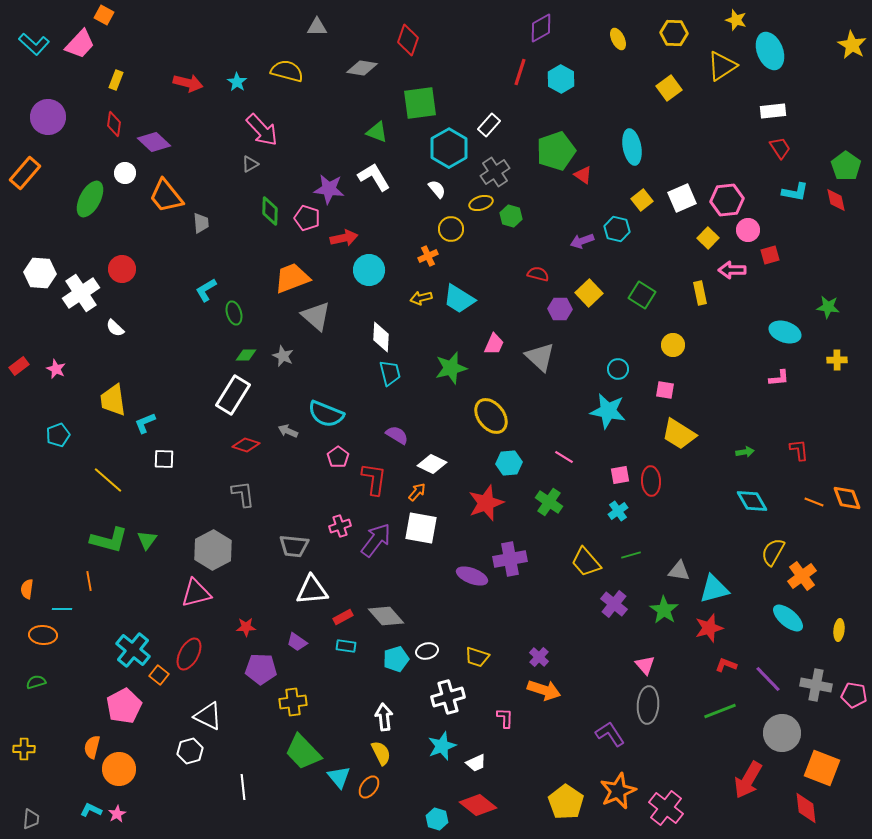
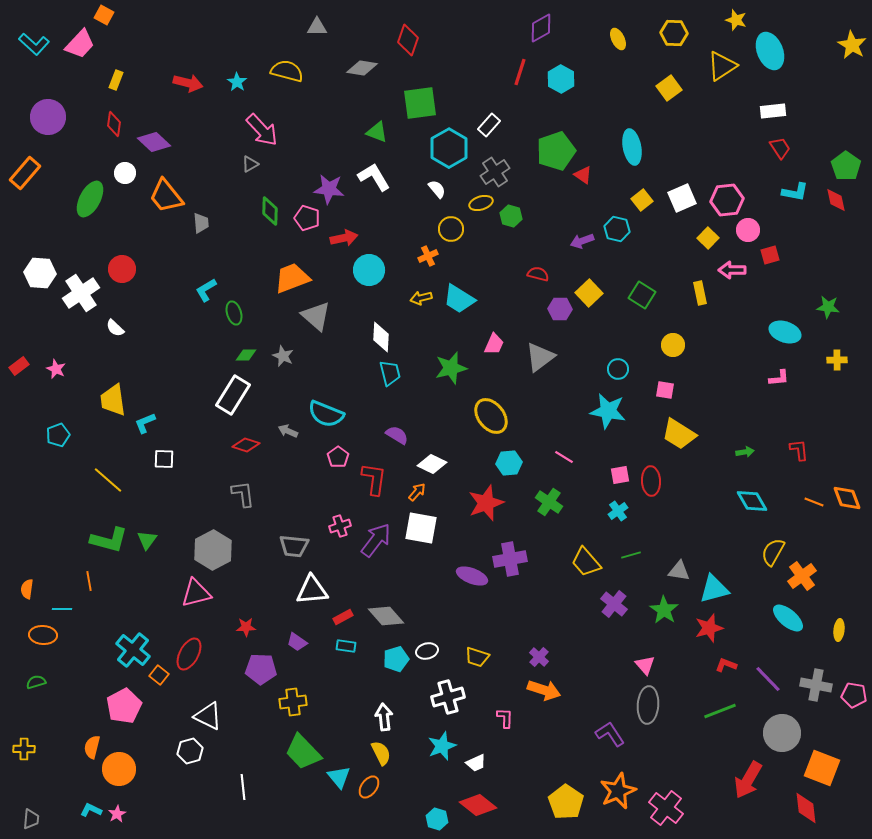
gray triangle at (540, 357): rotated 40 degrees clockwise
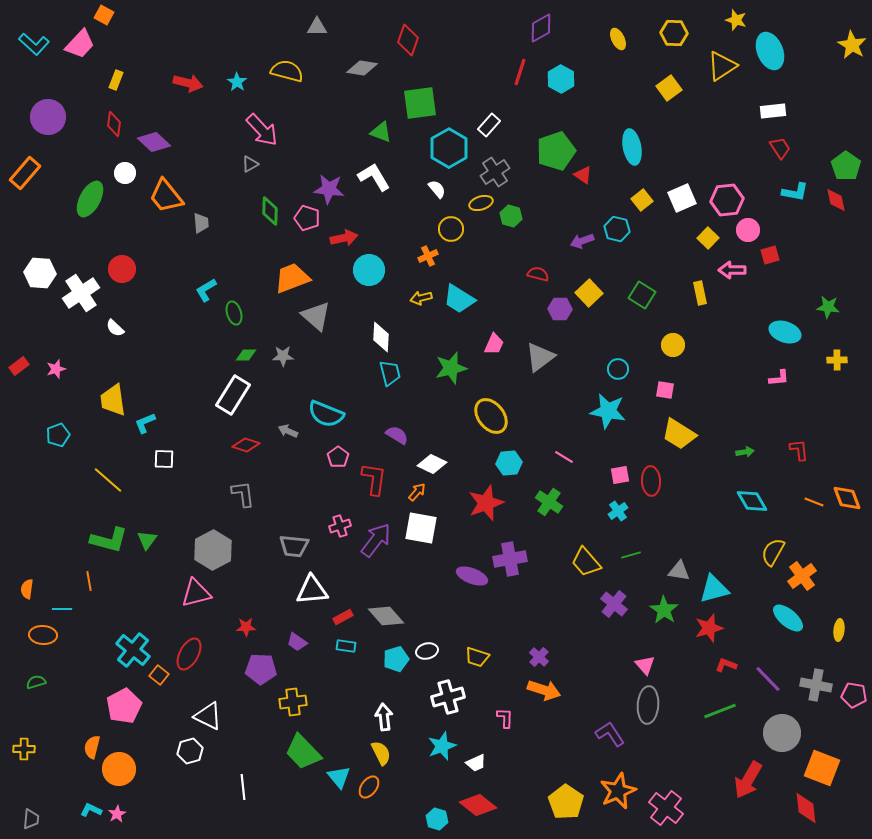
green triangle at (377, 132): moved 4 px right
gray star at (283, 356): rotated 25 degrees counterclockwise
pink star at (56, 369): rotated 30 degrees clockwise
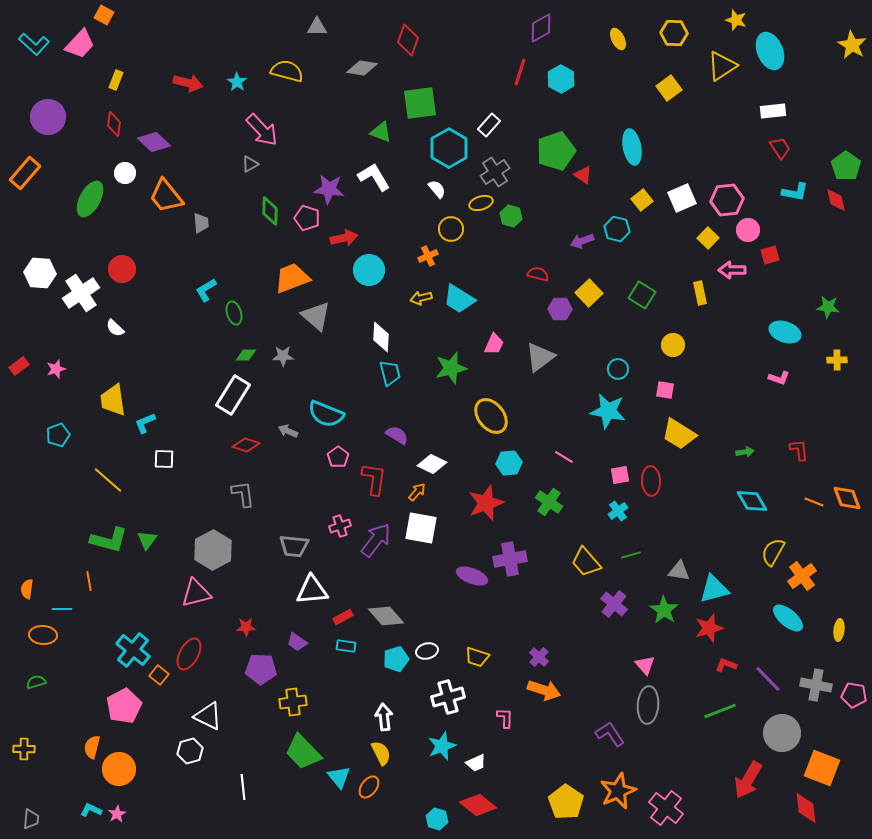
pink L-shape at (779, 378): rotated 25 degrees clockwise
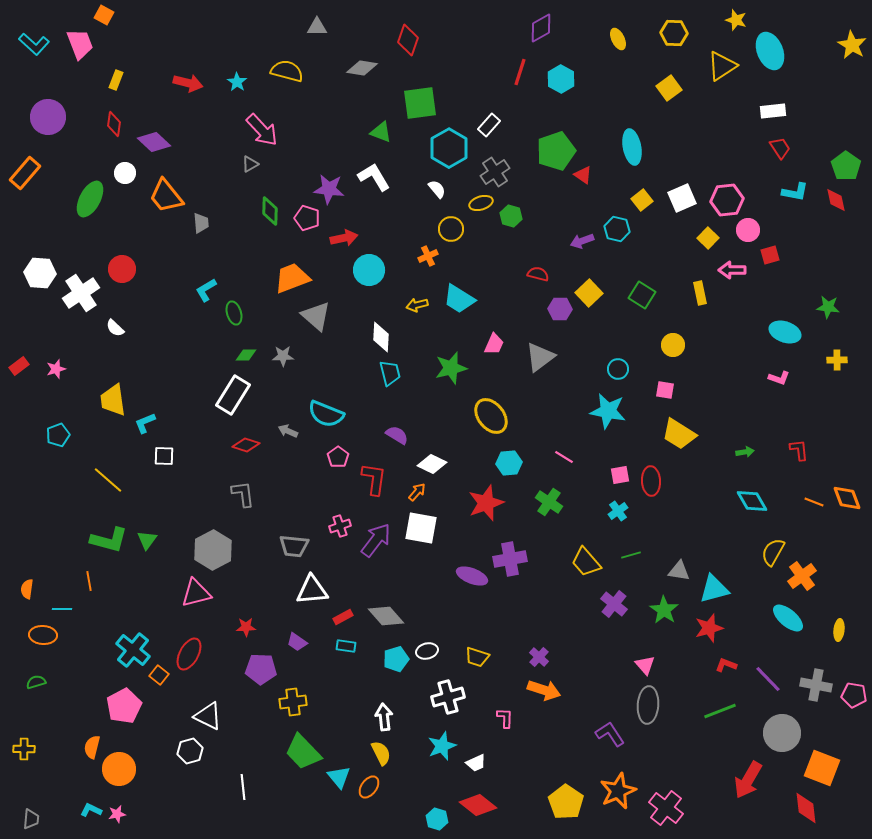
pink trapezoid at (80, 44): rotated 64 degrees counterclockwise
yellow arrow at (421, 298): moved 4 px left, 7 px down
white square at (164, 459): moved 3 px up
pink star at (117, 814): rotated 18 degrees clockwise
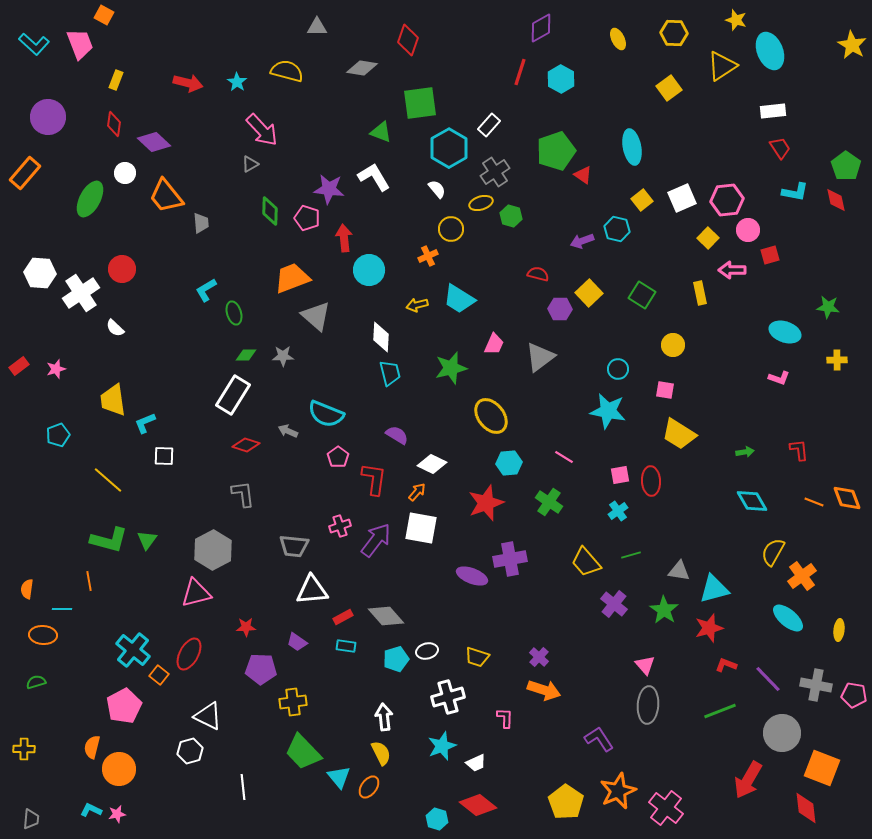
red arrow at (344, 238): rotated 84 degrees counterclockwise
purple L-shape at (610, 734): moved 11 px left, 5 px down
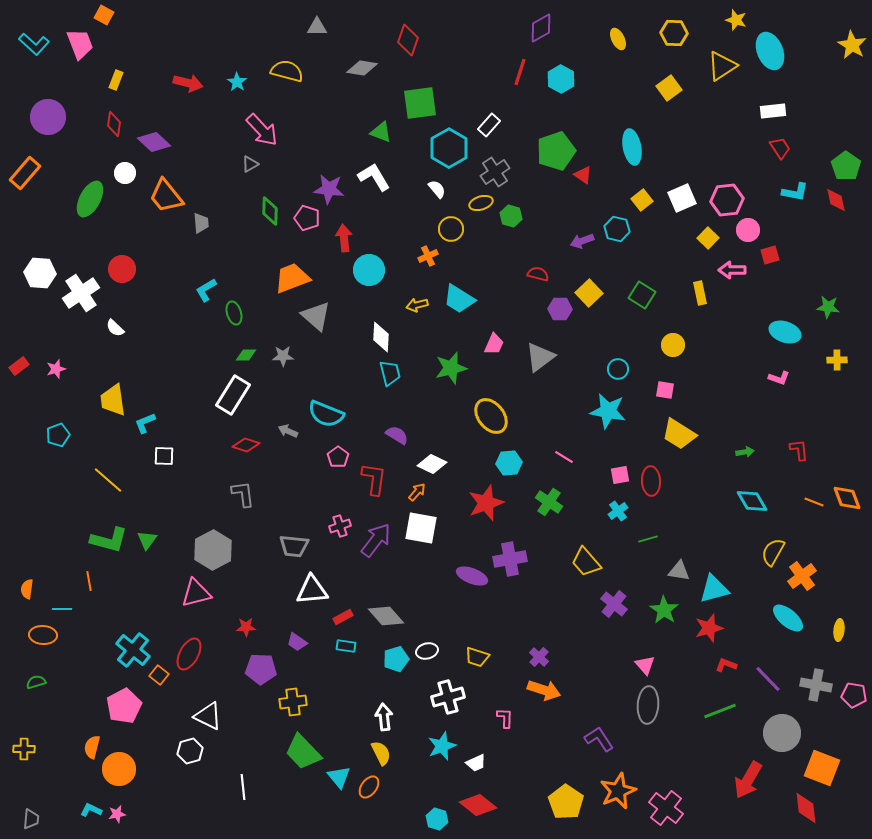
green line at (631, 555): moved 17 px right, 16 px up
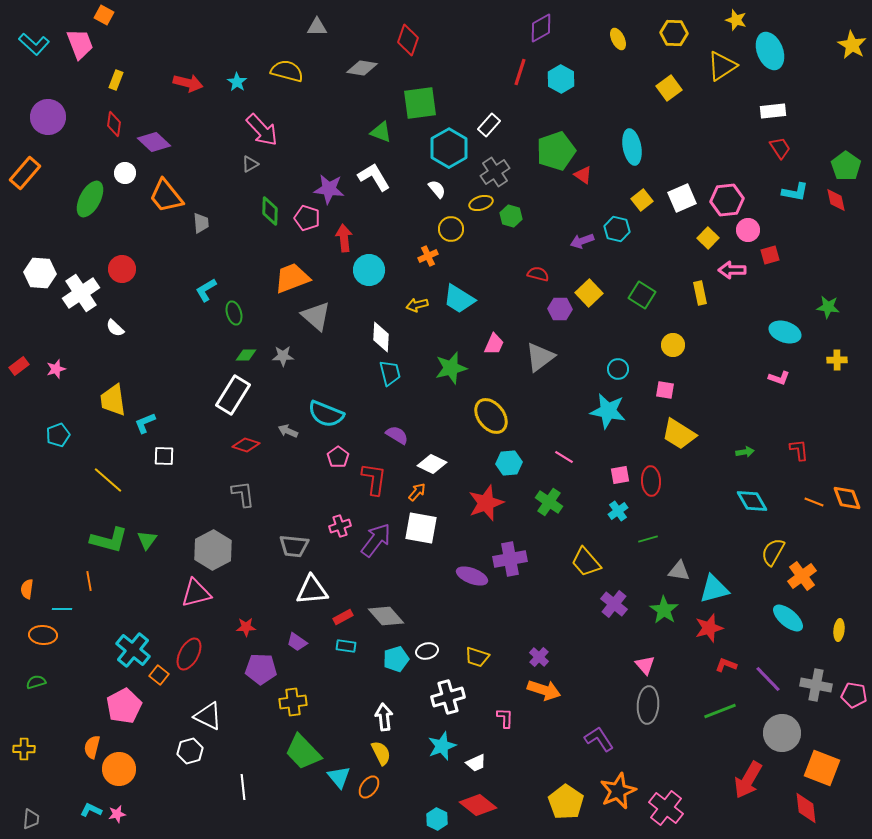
cyan hexagon at (437, 819): rotated 10 degrees clockwise
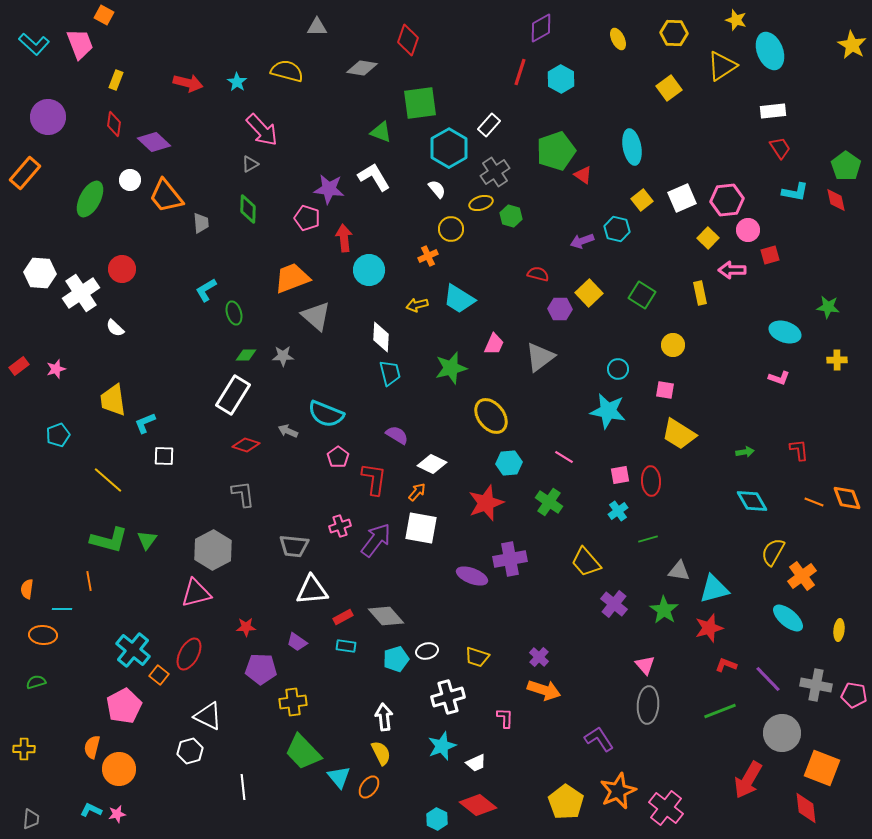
white circle at (125, 173): moved 5 px right, 7 px down
green diamond at (270, 211): moved 22 px left, 2 px up
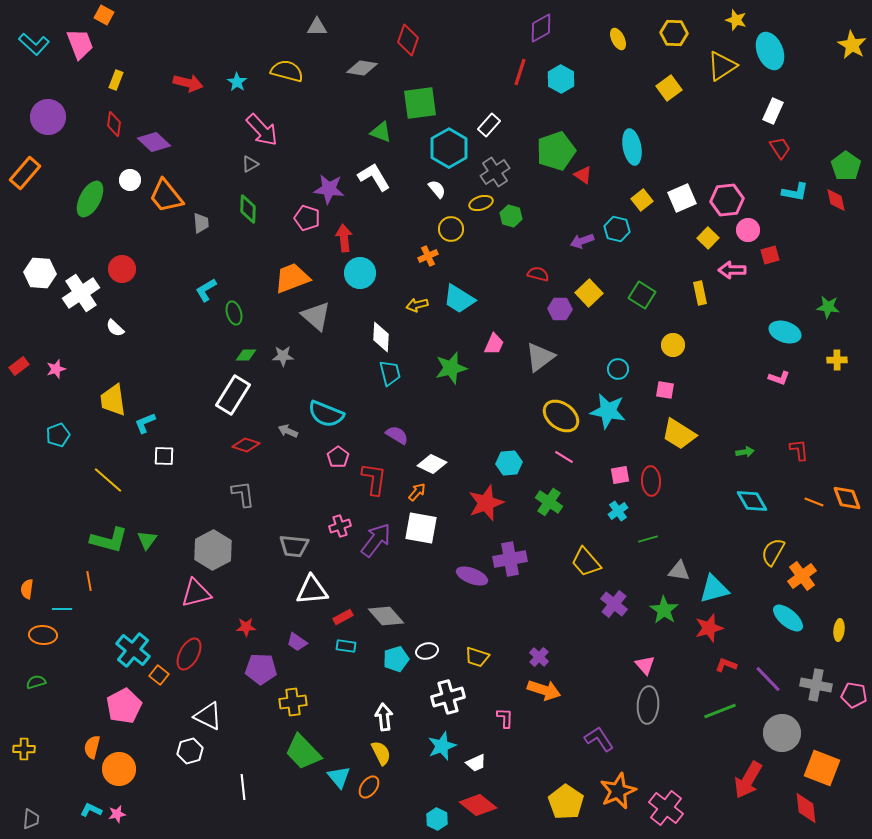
white rectangle at (773, 111): rotated 60 degrees counterclockwise
cyan circle at (369, 270): moved 9 px left, 3 px down
yellow ellipse at (491, 416): moved 70 px right; rotated 15 degrees counterclockwise
